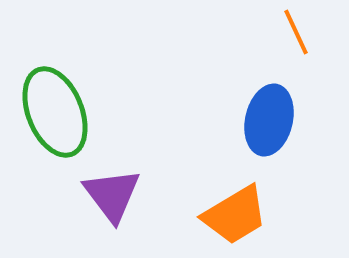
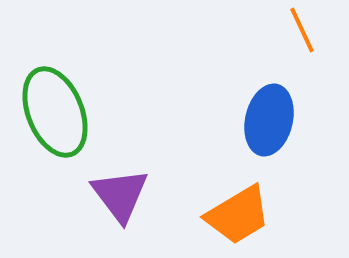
orange line: moved 6 px right, 2 px up
purple triangle: moved 8 px right
orange trapezoid: moved 3 px right
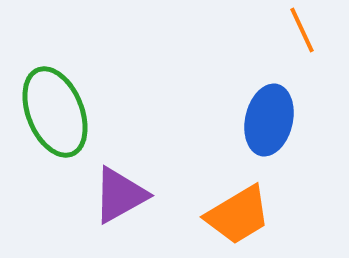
purple triangle: rotated 38 degrees clockwise
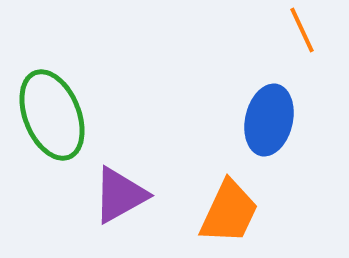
green ellipse: moved 3 px left, 3 px down
orange trapezoid: moved 9 px left, 3 px up; rotated 34 degrees counterclockwise
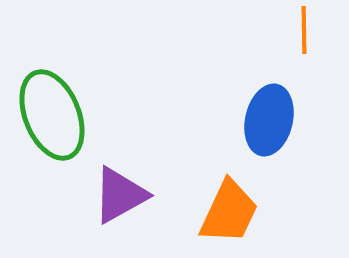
orange line: moved 2 px right; rotated 24 degrees clockwise
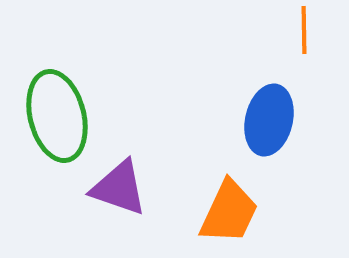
green ellipse: moved 5 px right, 1 px down; rotated 8 degrees clockwise
purple triangle: moved 1 px left, 7 px up; rotated 48 degrees clockwise
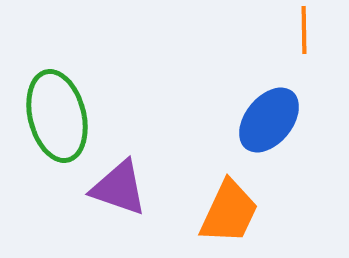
blue ellipse: rotated 26 degrees clockwise
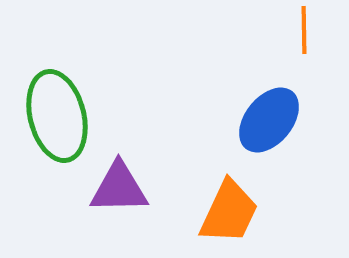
purple triangle: rotated 20 degrees counterclockwise
